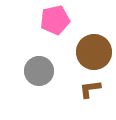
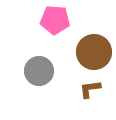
pink pentagon: rotated 16 degrees clockwise
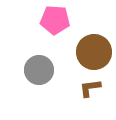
gray circle: moved 1 px up
brown L-shape: moved 1 px up
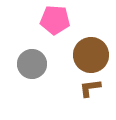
brown circle: moved 3 px left, 3 px down
gray circle: moved 7 px left, 6 px up
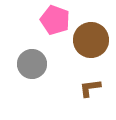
pink pentagon: rotated 16 degrees clockwise
brown circle: moved 15 px up
